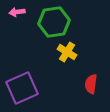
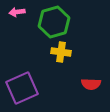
green hexagon: rotated 8 degrees counterclockwise
yellow cross: moved 6 px left; rotated 24 degrees counterclockwise
red semicircle: rotated 96 degrees counterclockwise
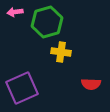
pink arrow: moved 2 px left
green hexagon: moved 7 px left
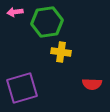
green hexagon: rotated 8 degrees clockwise
red semicircle: moved 1 px right
purple square: rotated 8 degrees clockwise
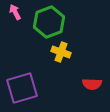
pink arrow: rotated 70 degrees clockwise
green hexagon: moved 2 px right; rotated 12 degrees counterclockwise
yellow cross: rotated 12 degrees clockwise
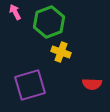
purple square: moved 8 px right, 3 px up
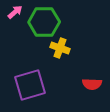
pink arrow: rotated 77 degrees clockwise
green hexagon: moved 5 px left; rotated 20 degrees clockwise
yellow cross: moved 1 px left, 4 px up
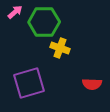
purple square: moved 1 px left, 2 px up
